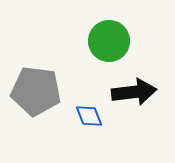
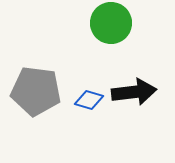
green circle: moved 2 px right, 18 px up
blue diamond: moved 16 px up; rotated 52 degrees counterclockwise
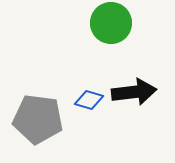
gray pentagon: moved 2 px right, 28 px down
